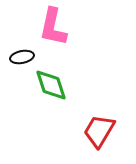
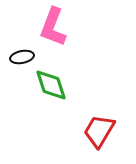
pink L-shape: rotated 9 degrees clockwise
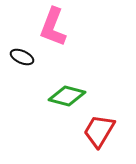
black ellipse: rotated 35 degrees clockwise
green diamond: moved 16 px right, 11 px down; rotated 57 degrees counterclockwise
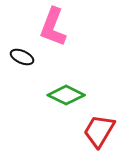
green diamond: moved 1 px left, 1 px up; rotated 12 degrees clockwise
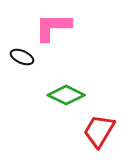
pink L-shape: rotated 69 degrees clockwise
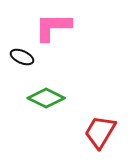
green diamond: moved 20 px left, 3 px down
red trapezoid: moved 1 px right, 1 px down
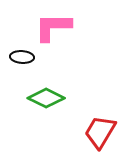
black ellipse: rotated 20 degrees counterclockwise
